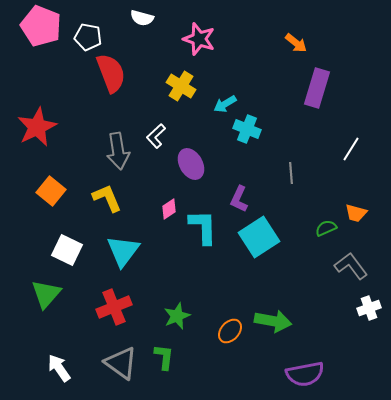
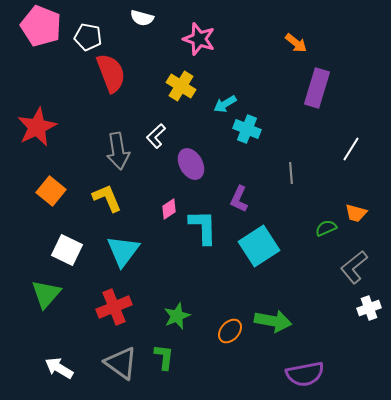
cyan square: moved 9 px down
gray L-shape: moved 3 px right, 1 px down; rotated 92 degrees counterclockwise
white arrow: rotated 24 degrees counterclockwise
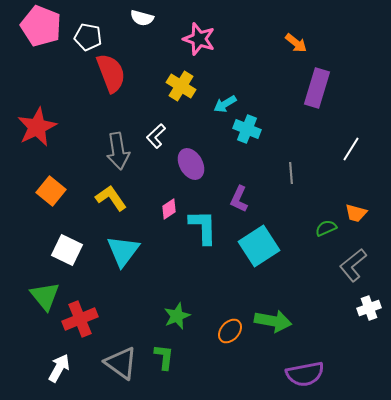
yellow L-shape: moved 4 px right; rotated 12 degrees counterclockwise
gray L-shape: moved 1 px left, 2 px up
green triangle: moved 1 px left, 2 px down; rotated 20 degrees counterclockwise
red cross: moved 34 px left, 12 px down
white arrow: rotated 88 degrees clockwise
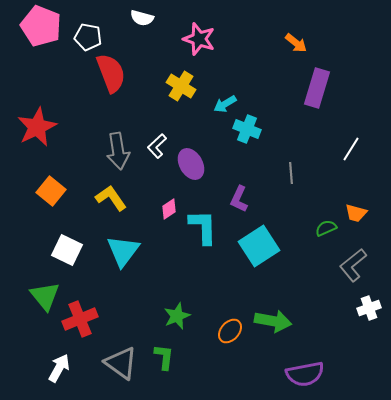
white L-shape: moved 1 px right, 10 px down
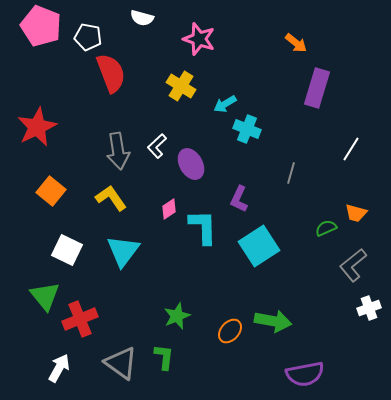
gray line: rotated 20 degrees clockwise
